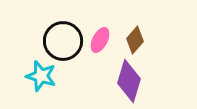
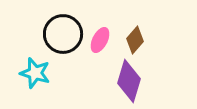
black circle: moved 7 px up
cyan star: moved 6 px left, 3 px up
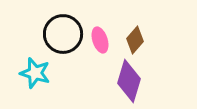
pink ellipse: rotated 45 degrees counterclockwise
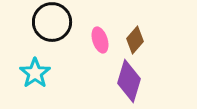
black circle: moved 11 px left, 12 px up
cyan star: rotated 20 degrees clockwise
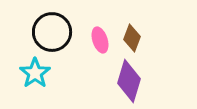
black circle: moved 10 px down
brown diamond: moved 3 px left, 2 px up; rotated 20 degrees counterclockwise
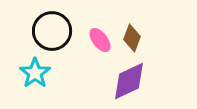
black circle: moved 1 px up
pink ellipse: rotated 20 degrees counterclockwise
purple diamond: rotated 48 degrees clockwise
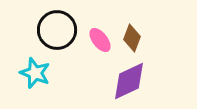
black circle: moved 5 px right, 1 px up
cyan star: rotated 16 degrees counterclockwise
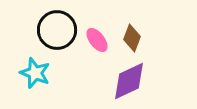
pink ellipse: moved 3 px left
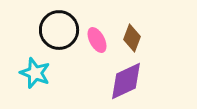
black circle: moved 2 px right
pink ellipse: rotated 10 degrees clockwise
purple diamond: moved 3 px left
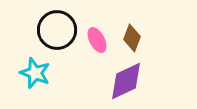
black circle: moved 2 px left
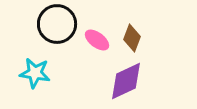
black circle: moved 6 px up
pink ellipse: rotated 25 degrees counterclockwise
cyan star: rotated 12 degrees counterclockwise
